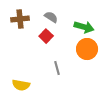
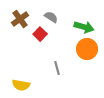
brown cross: rotated 30 degrees counterclockwise
red square: moved 6 px left, 2 px up
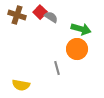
brown cross: moved 3 px left, 4 px up; rotated 36 degrees counterclockwise
green arrow: moved 3 px left, 2 px down
red square: moved 22 px up
orange circle: moved 10 px left
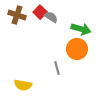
yellow semicircle: moved 2 px right
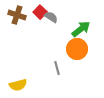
green arrow: rotated 54 degrees counterclockwise
yellow semicircle: moved 5 px left; rotated 24 degrees counterclockwise
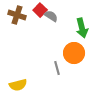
red square: moved 2 px up
gray semicircle: moved 1 px up
green arrow: moved 1 px right, 1 px up; rotated 114 degrees clockwise
orange circle: moved 3 px left, 4 px down
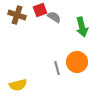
red square: rotated 24 degrees clockwise
gray semicircle: moved 3 px right, 1 px down
green arrow: moved 1 px up
orange circle: moved 3 px right, 9 px down
